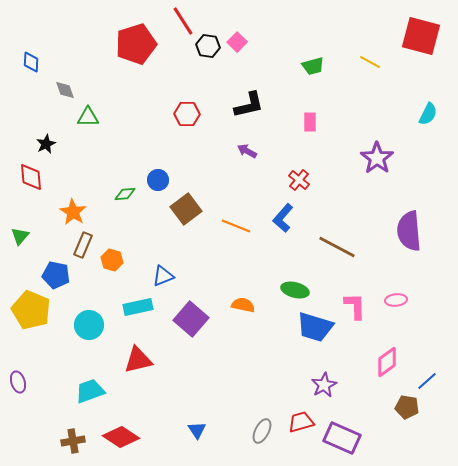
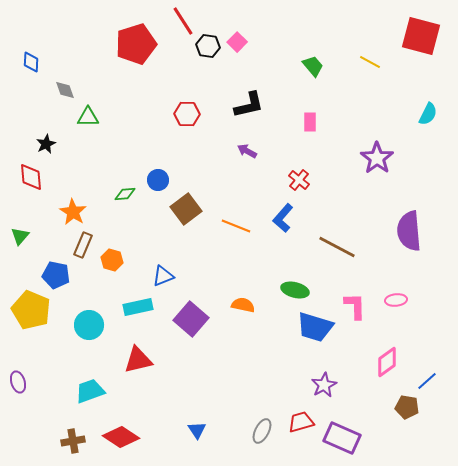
green trapezoid at (313, 66): rotated 115 degrees counterclockwise
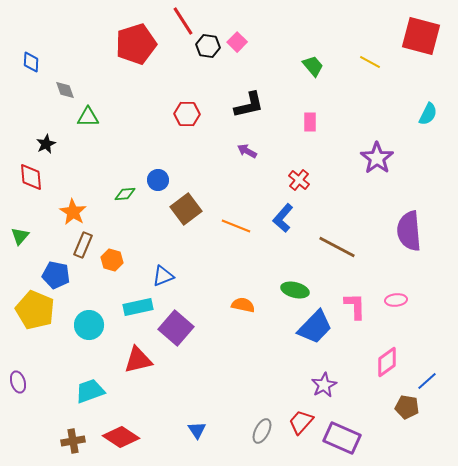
yellow pentagon at (31, 310): moved 4 px right
purple square at (191, 319): moved 15 px left, 9 px down
blue trapezoid at (315, 327): rotated 63 degrees counterclockwise
red trapezoid at (301, 422): rotated 32 degrees counterclockwise
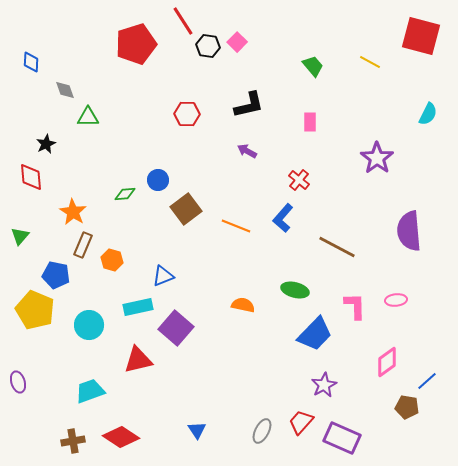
blue trapezoid at (315, 327): moved 7 px down
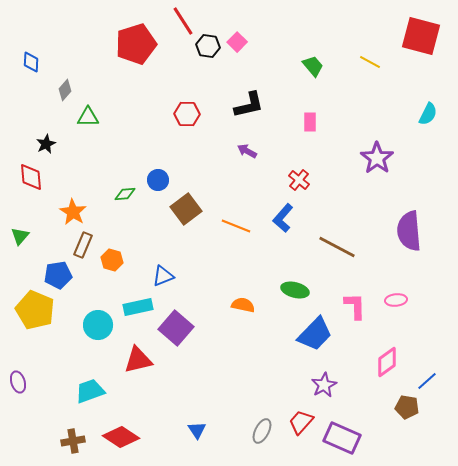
gray diamond at (65, 90): rotated 60 degrees clockwise
blue pentagon at (56, 275): moved 2 px right; rotated 20 degrees counterclockwise
cyan circle at (89, 325): moved 9 px right
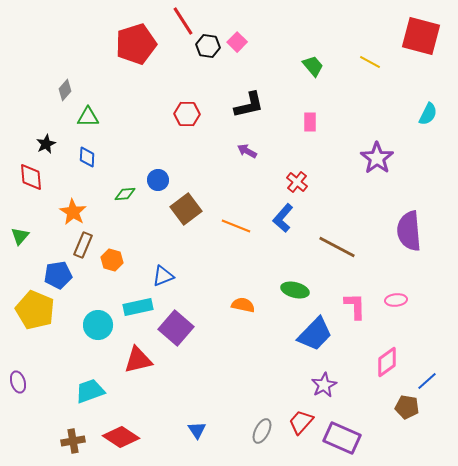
blue diamond at (31, 62): moved 56 px right, 95 px down
red cross at (299, 180): moved 2 px left, 2 px down
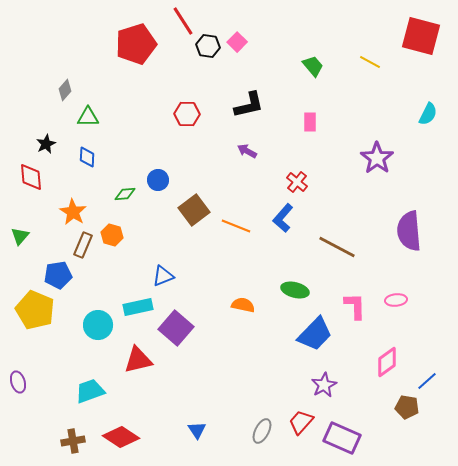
brown square at (186, 209): moved 8 px right, 1 px down
orange hexagon at (112, 260): moved 25 px up
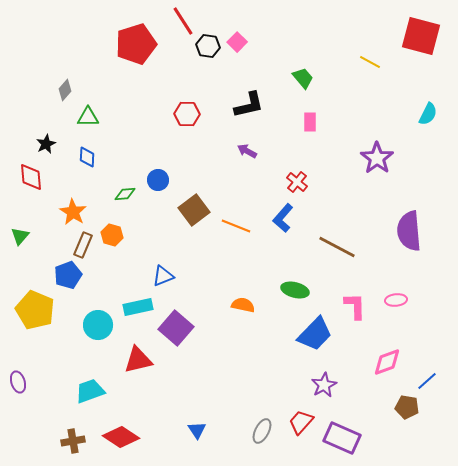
green trapezoid at (313, 66): moved 10 px left, 12 px down
blue pentagon at (58, 275): moved 10 px right; rotated 12 degrees counterclockwise
pink diamond at (387, 362): rotated 16 degrees clockwise
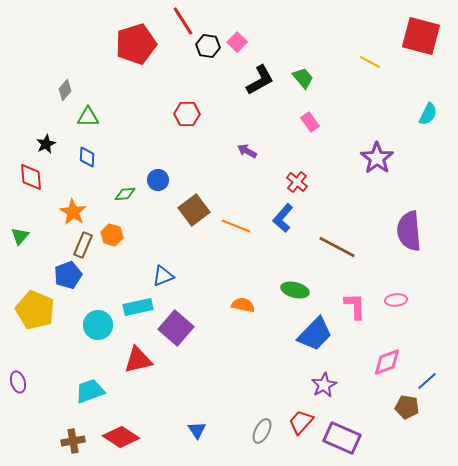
black L-shape at (249, 105): moved 11 px right, 25 px up; rotated 16 degrees counterclockwise
pink rectangle at (310, 122): rotated 36 degrees counterclockwise
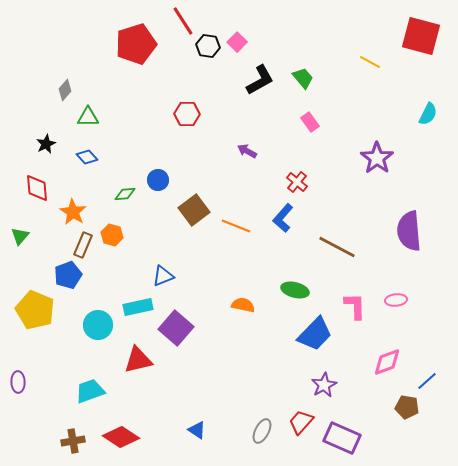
blue diamond at (87, 157): rotated 45 degrees counterclockwise
red diamond at (31, 177): moved 6 px right, 11 px down
purple ellipse at (18, 382): rotated 15 degrees clockwise
blue triangle at (197, 430): rotated 24 degrees counterclockwise
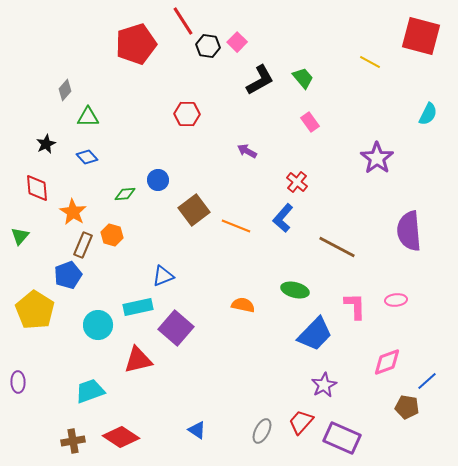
yellow pentagon at (35, 310): rotated 9 degrees clockwise
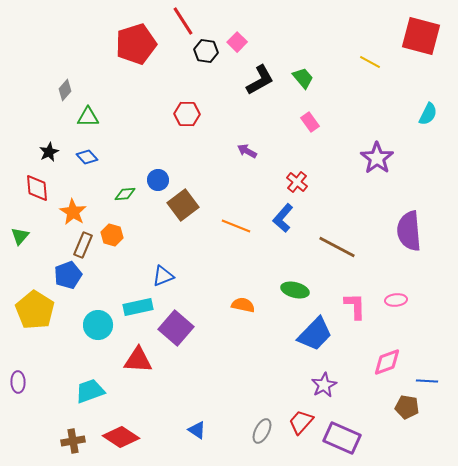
black hexagon at (208, 46): moved 2 px left, 5 px down
black star at (46, 144): moved 3 px right, 8 px down
brown square at (194, 210): moved 11 px left, 5 px up
red triangle at (138, 360): rotated 16 degrees clockwise
blue line at (427, 381): rotated 45 degrees clockwise
